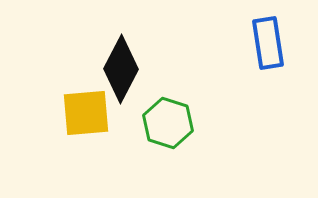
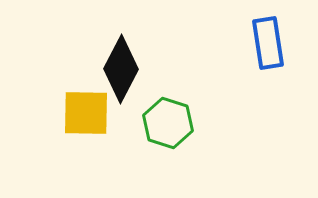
yellow square: rotated 6 degrees clockwise
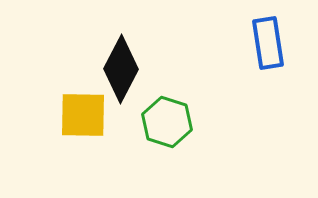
yellow square: moved 3 px left, 2 px down
green hexagon: moved 1 px left, 1 px up
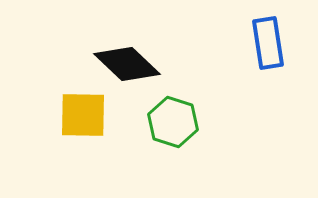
black diamond: moved 6 px right, 5 px up; rotated 74 degrees counterclockwise
green hexagon: moved 6 px right
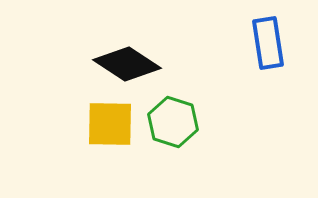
black diamond: rotated 10 degrees counterclockwise
yellow square: moved 27 px right, 9 px down
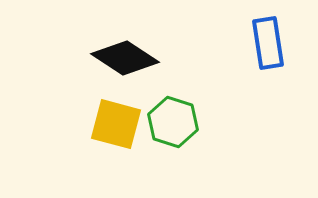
black diamond: moved 2 px left, 6 px up
yellow square: moved 6 px right; rotated 14 degrees clockwise
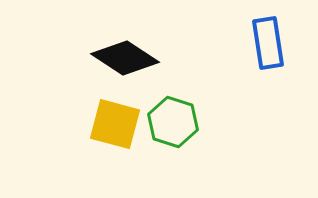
yellow square: moved 1 px left
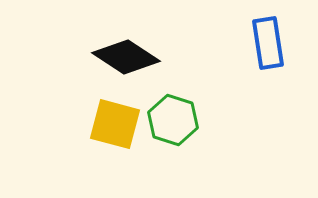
black diamond: moved 1 px right, 1 px up
green hexagon: moved 2 px up
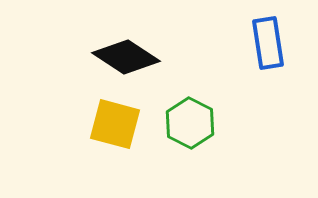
green hexagon: moved 17 px right, 3 px down; rotated 9 degrees clockwise
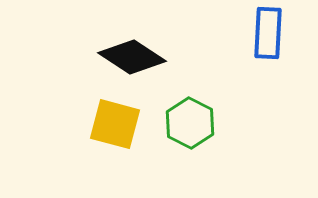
blue rectangle: moved 10 px up; rotated 12 degrees clockwise
black diamond: moved 6 px right
